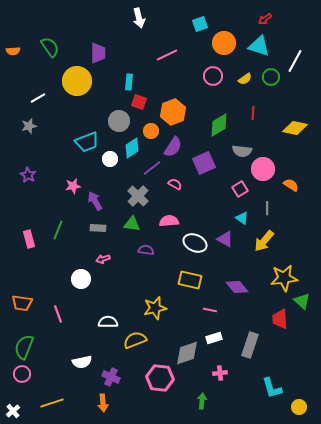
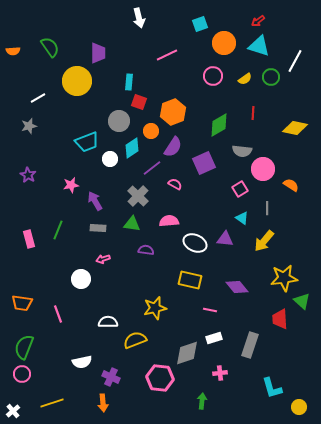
red arrow at (265, 19): moved 7 px left, 2 px down
pink star at (73, 186): moved 2 px left, 1 px up
purple triangle at (225, 239): rotated 24 degrees counterclockwise
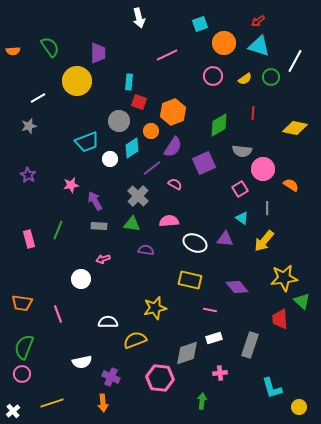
gray rectangle at (98, 228): moved 1 px right, 2 px up
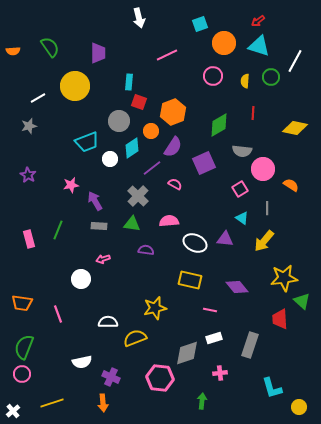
yellow semicircle at (245, 79): moved 2 px down; rotated 128 degrees clockwise
yellow circle at (77, 81): moved 2 px left, 5 px down
yellow semicircle at (135, 340): moved 2 px up
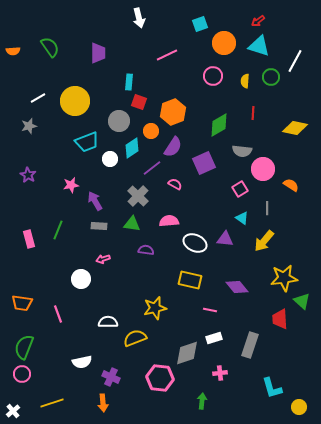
yellow circle at (75, 86): moved 15 px down
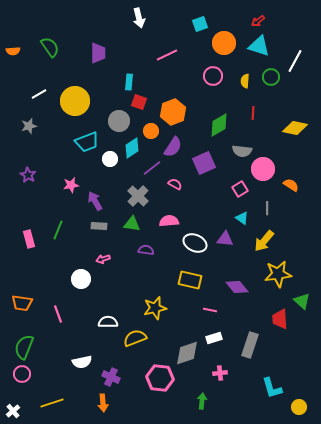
white line at (38, 98): moved 1 px right, 4 px up
yellow star at (284, 278): moved 6 px left, 4 px up
